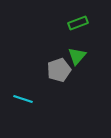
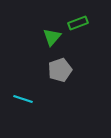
green triangle: moved 25 px left, 19 px up
gray pentagon: moved 1 px right
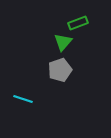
green triangle: moved 11 px right, 5 px down
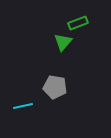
gray pentagon: moved 5 px left, 17 px down; rotated 30 degrees clockwise
cyan line: moved 7 px down; rotated 30 degrees counterclockwise
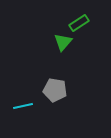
green rectangle: moved 1 px right; rotated 12 degrees counterclockwise
gray pentagon: moved 3 px down
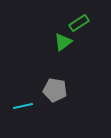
green triangle: rotated 12 degrees clockwise
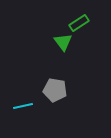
green triangle: rotated 30 degrees counterclockwise
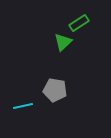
green triangle: rotated 24 degrees clockwise
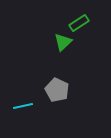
gray pentagon: moved 2 px right; rotated 15 degrees clockwise
